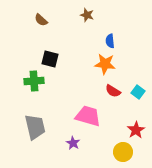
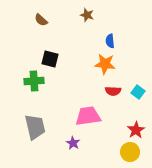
red semicircle: rotated 28 degrees counterclockwise
pink trapezoid: rotated 24 degrees counterclockwise
yellow circle: moved 7 px right
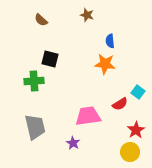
red semicircle: moved 7 px right, 13 px down; rotated 35 degrees counterclockwise
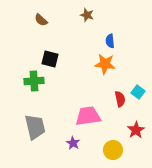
red semicircle: moved 5 px up; rotated 70 degrees counterclockwise
yellow circle: moved 17 px left, 2 px up
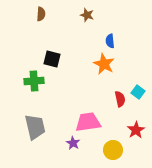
brown semicircle: moved 6 px up; rotated 128 degrees counterclockwise
black square: moved 2 px right
orange star: moved 1 px left; rotated 20 degrees clockwise
pink trapezoid: moved 6 px down
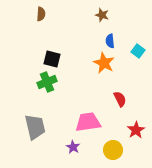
brown star: moved 15 px right
orange star: moved 1 px up
green cross: moved 13 px right, 1 px down; rotated 18 degrees counterclockwise
cyan square: moved 41 px up
red semicircle: rotated 14 degrees counterclockwise
purple star: moved 4 px down
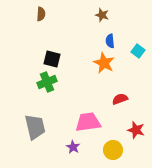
red semicircle: rotated 84 degrees counterclockwise
red star: rotated 24 degrees counterclockwise
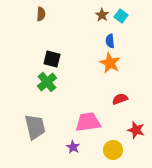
brown star: rotated 16 degrees clockwise
cyan square: moved 17 px left, 35 px up
orange star: moved 6 px right
green cross: rotated 18 degrees counterclockwise
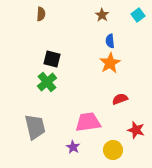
cyan square: moved 17 px right, 1 px up; rotated 16 degrees clockwise
orange star: rotated 15 degrees clockwise
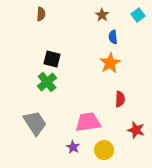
blue semicircle: moved 3 px right, 4 px up
red semicircle: rotated 112 degrees clockwise
gray trapezoid: moved 4 px up; rotated 20 degrees counterclockwise
yellow circle: moved 9 px left
